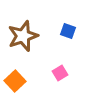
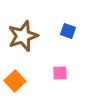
pink square: rotated 28 degrees clockwise
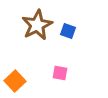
brown star: moved 14 px right, 11 px up; rotated 8 degrees counterclockwise
pink square: rotated 14 degrees clockwise
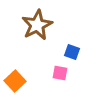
blue square: moved 4 px right, 21 px down
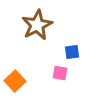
blue square: rotated 28 degrees counterclockwise
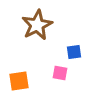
blue square: moved 2 px right
orange square: moved 4 px right; rotated 35 degrees clockwise
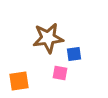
brown star: moved 11 px right, 13 px down; rotated 20 degrees clockwise
blue square: moved 2 px down
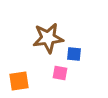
blue square: rotated 14 degrees clockwise
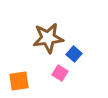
blue square: rotated 35 degrees clockwise
pink square: rotated 21 degrees clockwise
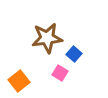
brown star: moved 1 px left
orange square: rotated 30 degrees counterclockwise
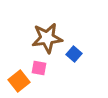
pink square: moved 21 px left, 5 px up; rotated 21 degrees counterclockwise
